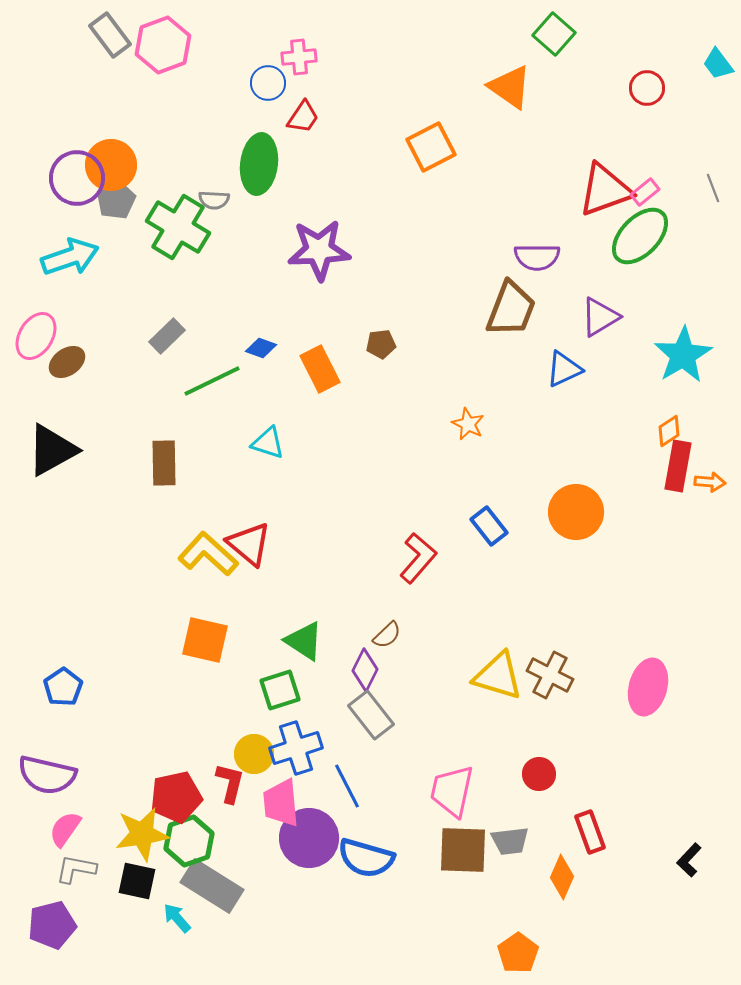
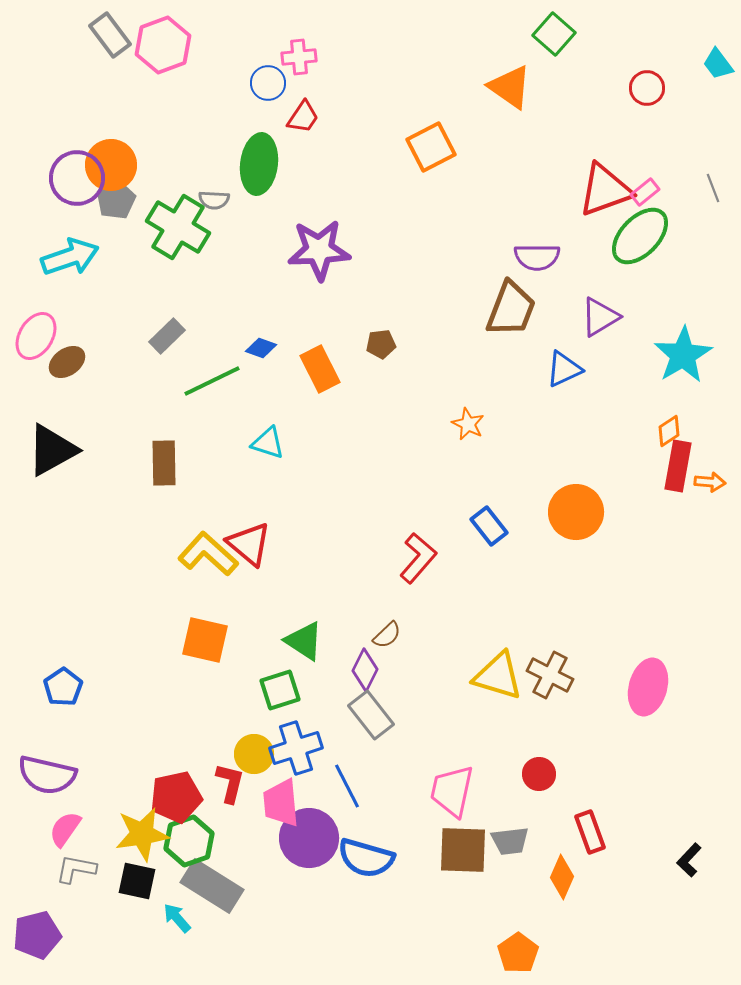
purple pentagon at (52, 925): moved 15 px left, 10 px down
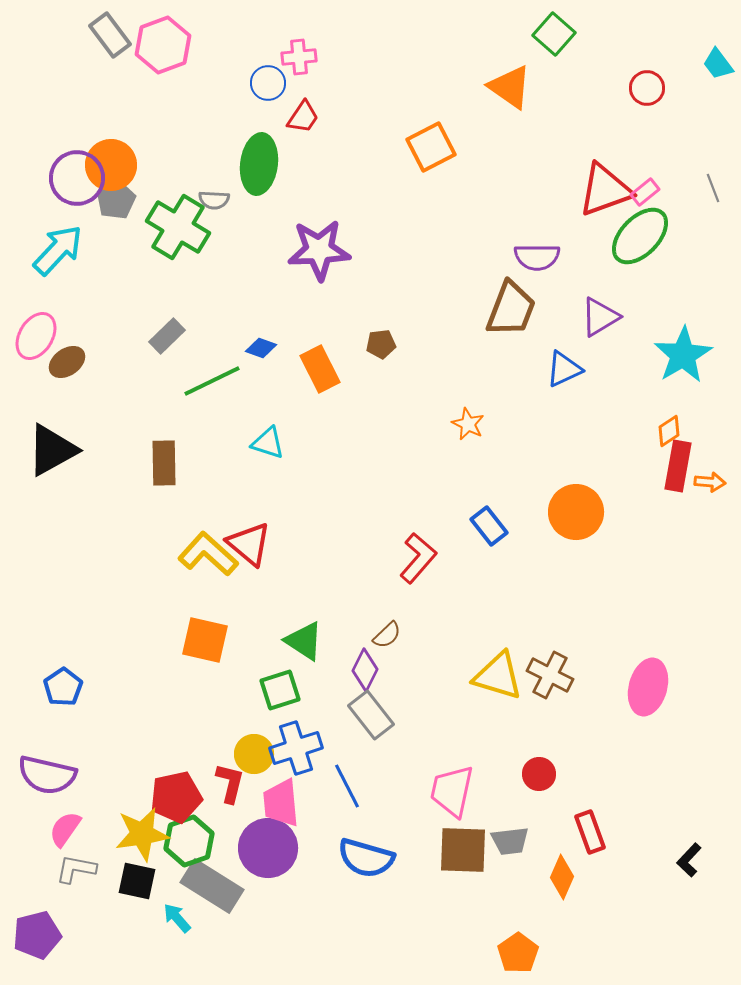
cyan arrow at (70, 257): moved 12 px left, 7 px up; rotated 28 degrees counterclockwise
purple circle at (309, 838): moved 41 px left, 10 px down
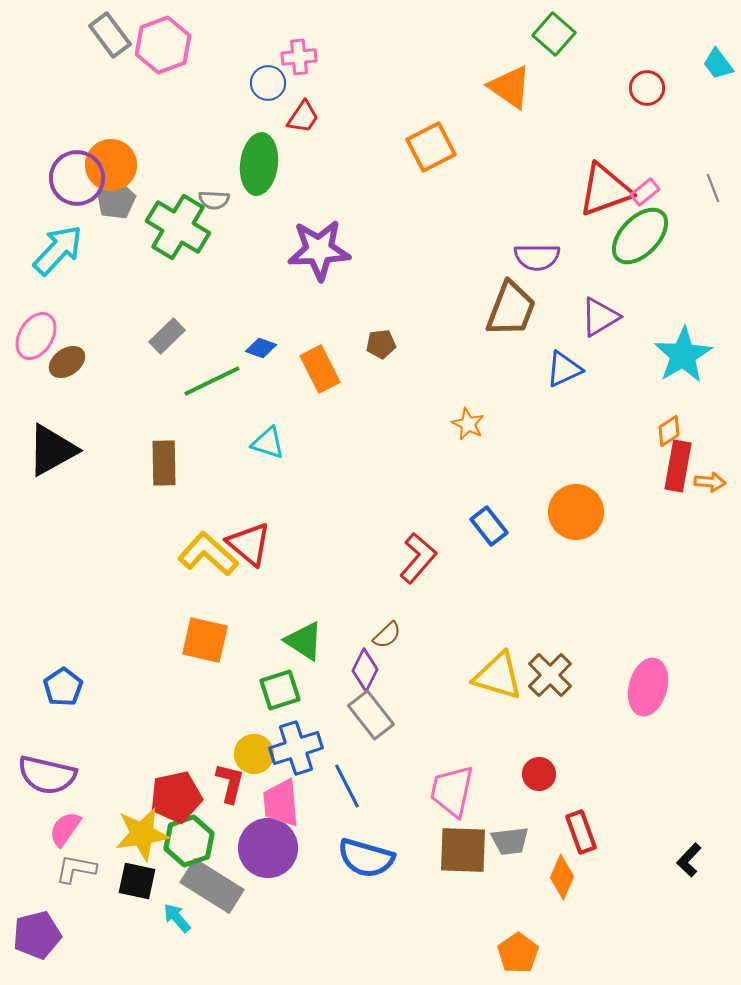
brown cross at (550, 675): rotated 18 degrees clockwise
red rectangle at (590, 832): moved 9 px left
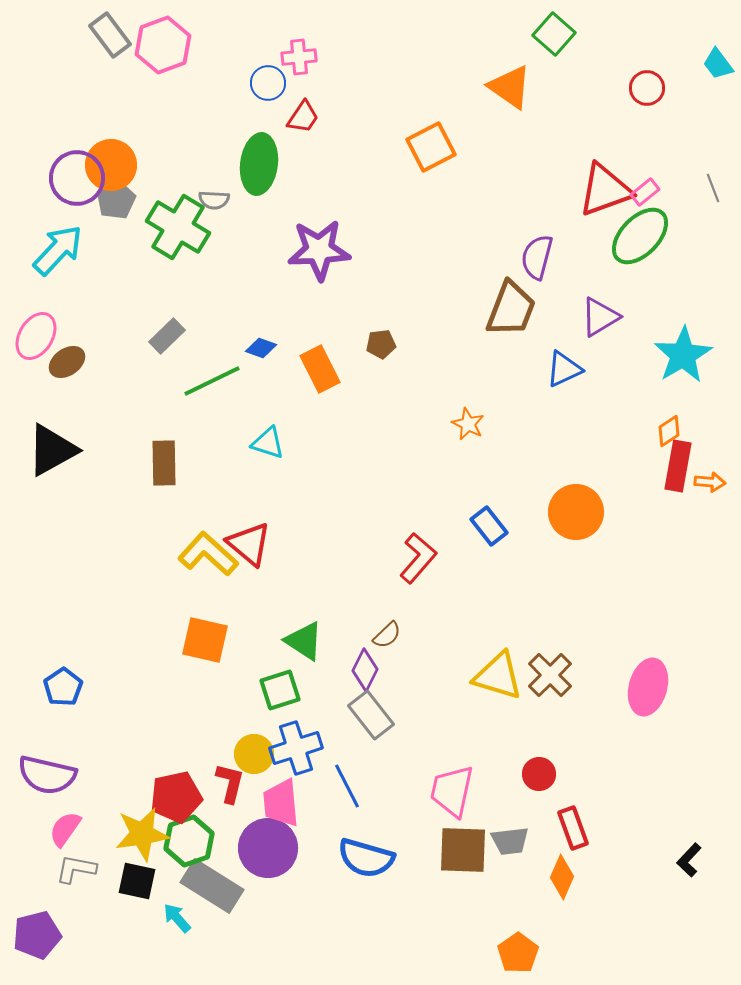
purple semicircle at (537, 257): rotated 105 degrees clockwise
red rectangle at (581, 832): moved 8 px left, 4 px up
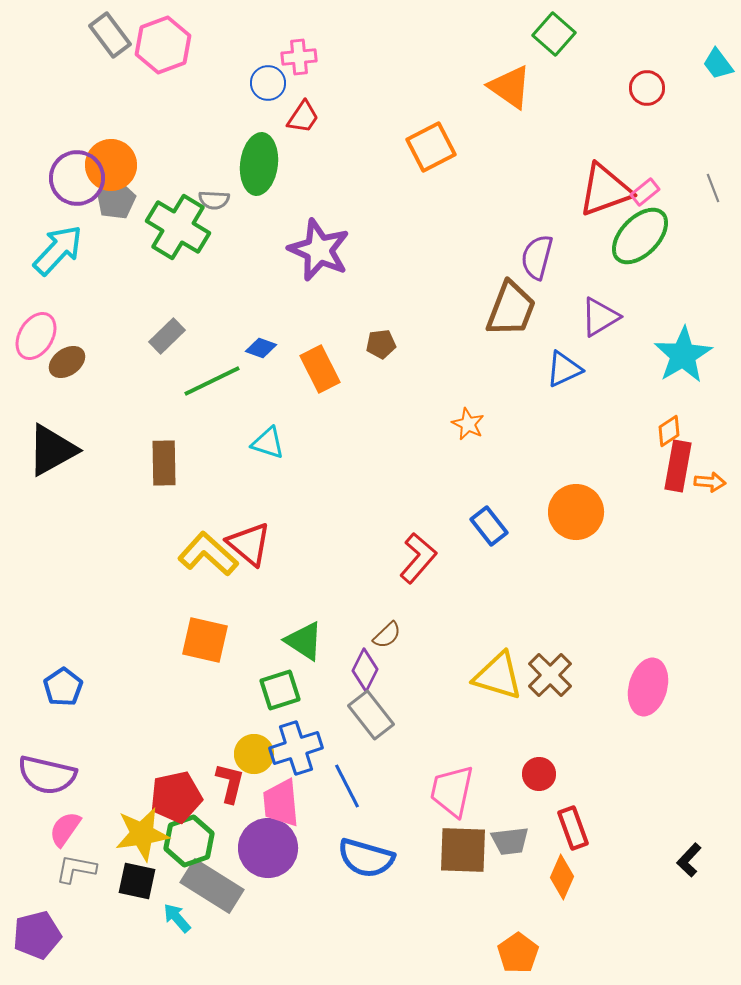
purple star at (319, 250): rotated 26 degrees clockwise
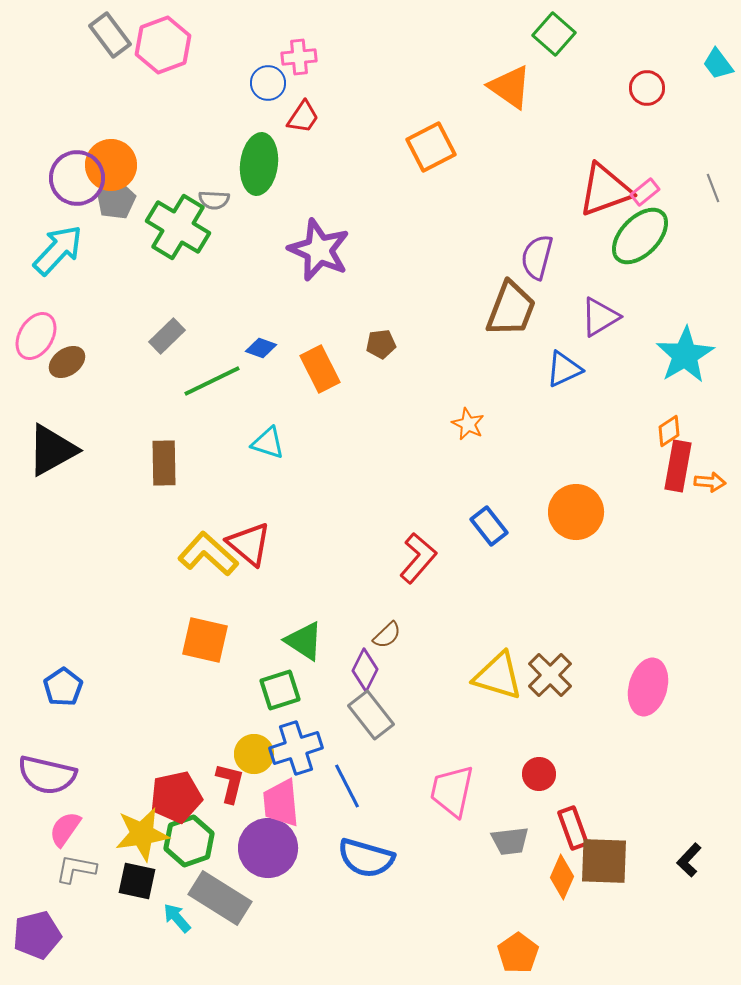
cyan star at (683, 355): moved 2 px right
brown square at (463, 850): moved 141 px right, 11 px down
gray rectangle at (212, 886): moved 8 px right, 12 px down
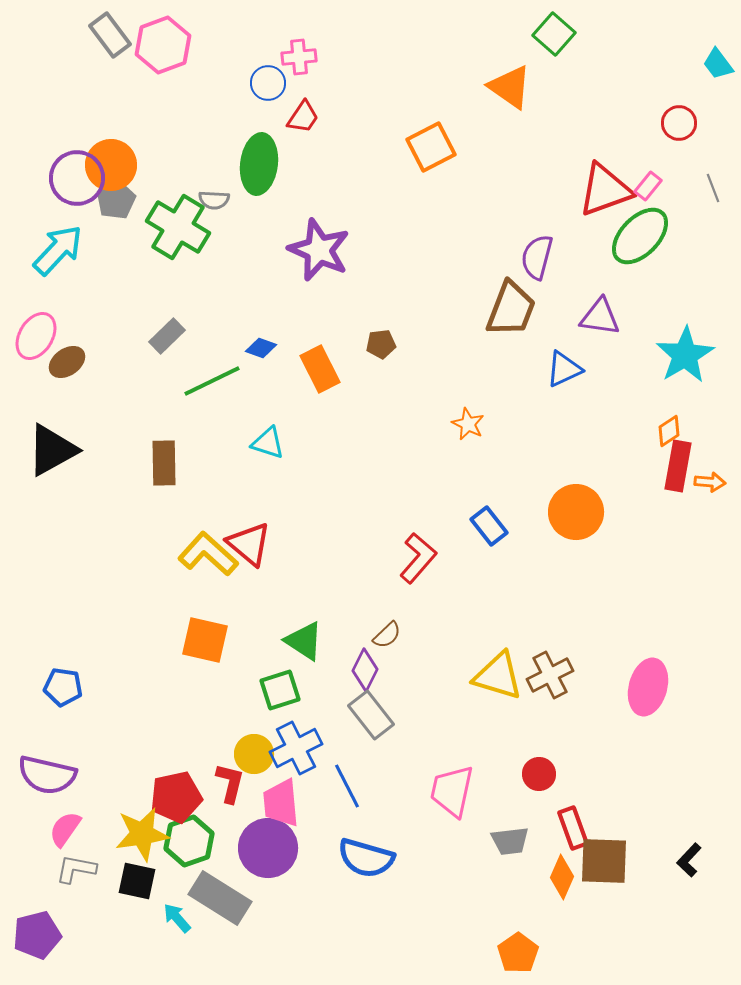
red circle at (647, 88): moved 32 px right, 35 px down
pink rectangle at (645, 192): moved 3 px right, 6 px up; rotated 12 degrees counterclockwise
purple triangle at (600, 317): rotated 39 degrees clockwise
brown cross at (550, 675): rotated 18 degrees clockwise
blue pentagon at (63, 687): rotated 30 degrees counterclockwise
blue cross at (296, 748): rotated 9 degrees counterclockwise
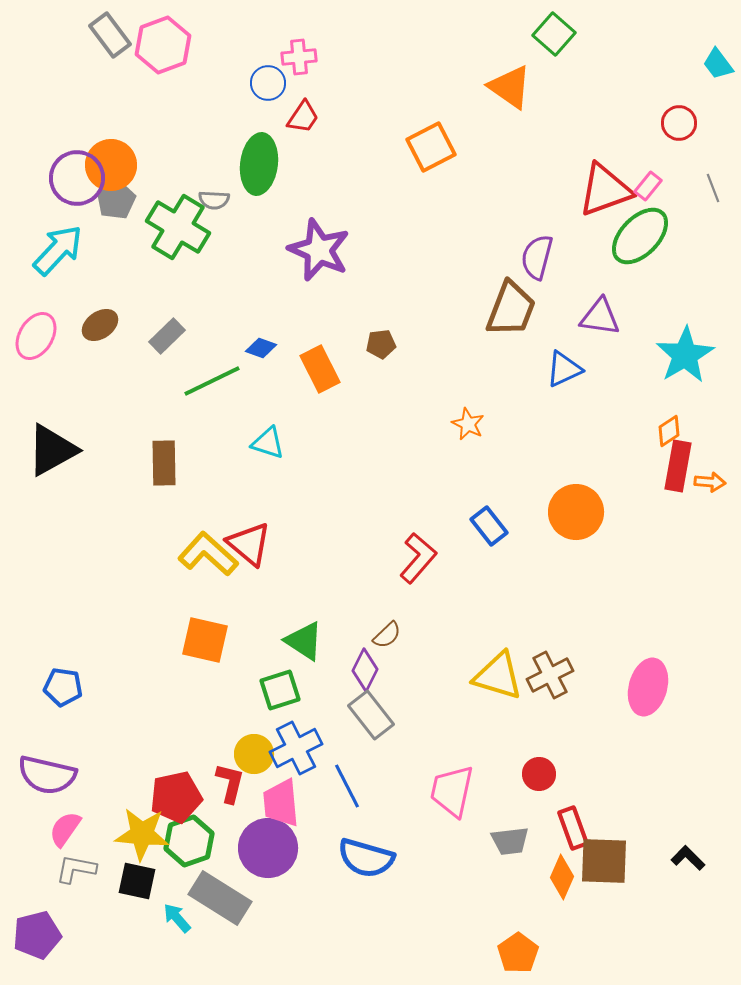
brown ellipse at (67, 362): moved 33 px right, 37 px up
yellow star at (142, 834): rotated 14 degrees clockwise
black L-shape at (689, 860): moved 1 px left, 2 px up; rotated 92 degrees clockwise
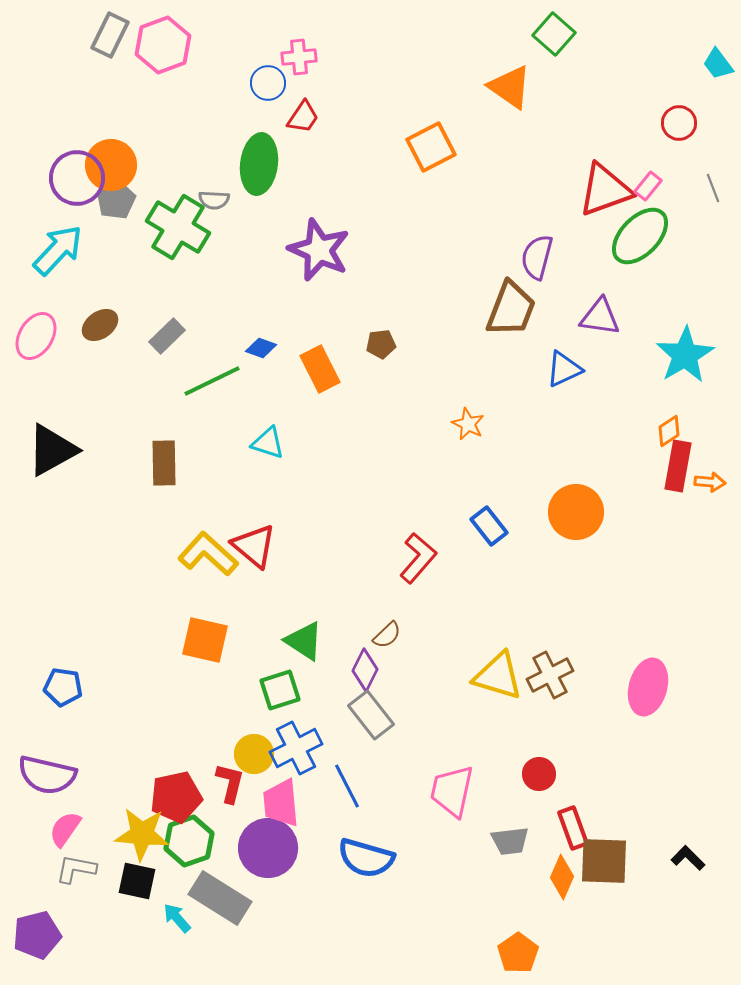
gray rectangle at (110, 35): rotated 63 degrees clockwise
red triangle at (249, 544): moved 5 px right, 2 px down
